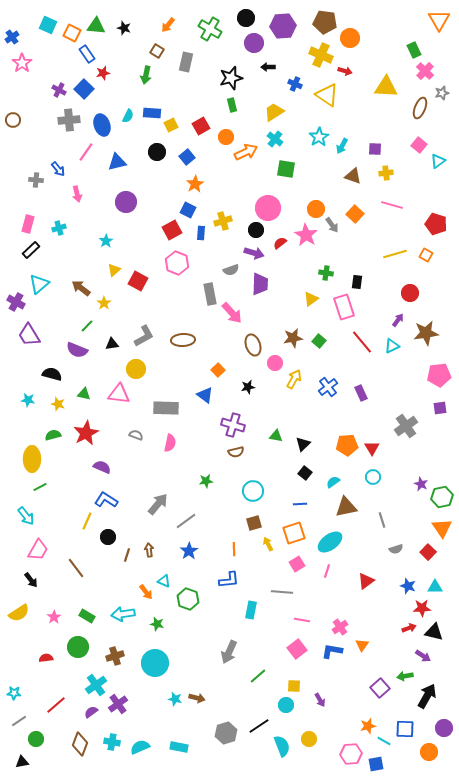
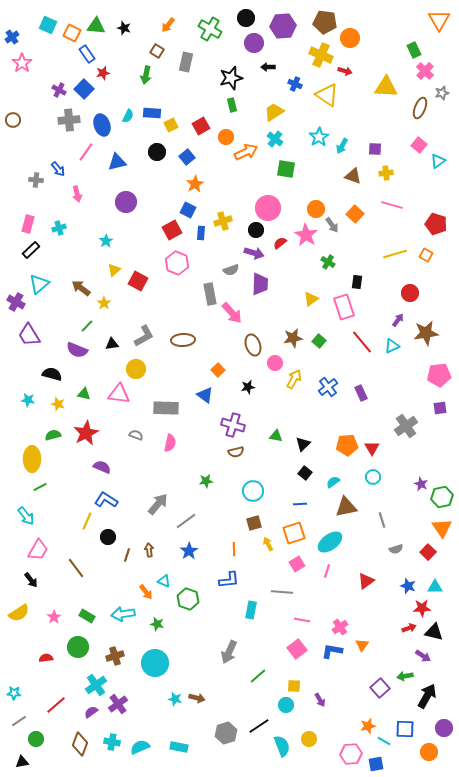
green cross at (326, 273): moved 2 px right, 11 px up; rotated 24 degrees clockwise
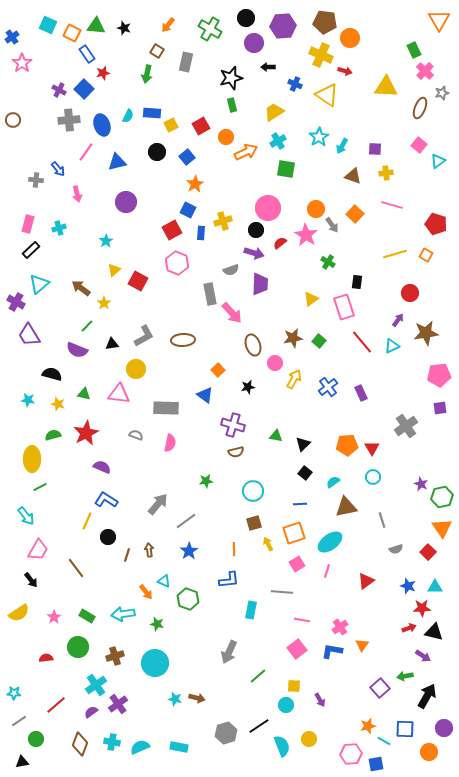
green arrow at (146, 75): moved 1 px right, 1 px up
cyan cross at (275, 139): moved 3 px right, 2 px down; rotated 21 degrees clockwise
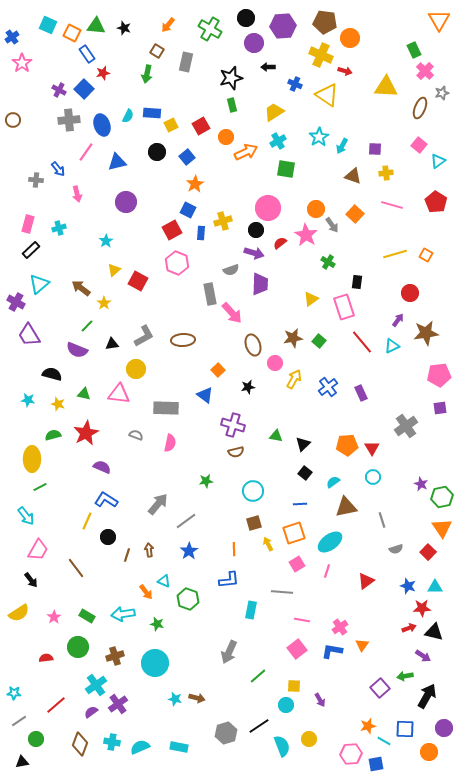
red pentagon at (436, 224): moved 22 px up; rotated 15 degrees clockwise
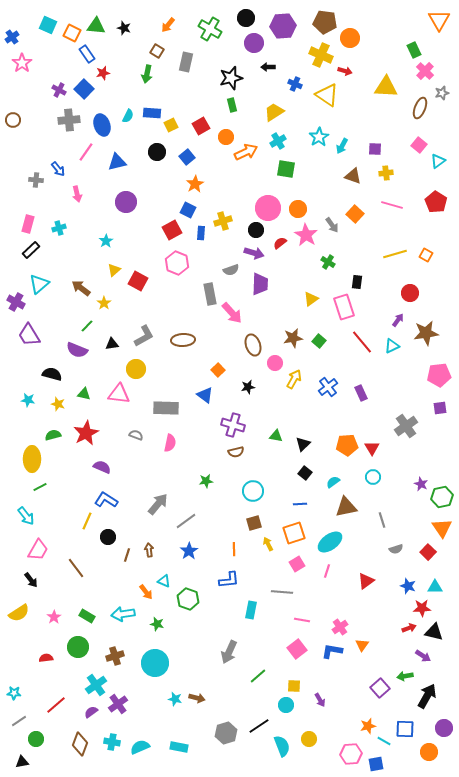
orange circle at (316, 209): moved 18 px left
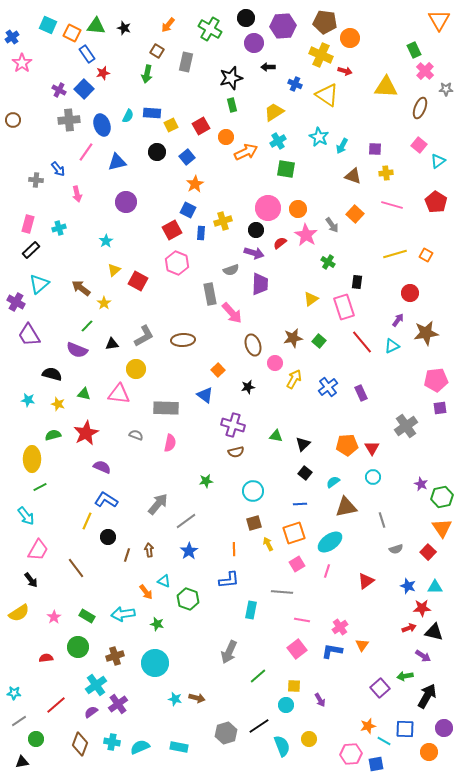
gray star at (442, 93): moved 4 px right, 4 px up; rotated 16 degrees clockwise
cyan star at (319, 137): rotated 12 degrees counterclockwise
pink pentagon at (439, 375): moved 3 px left, 5 px down
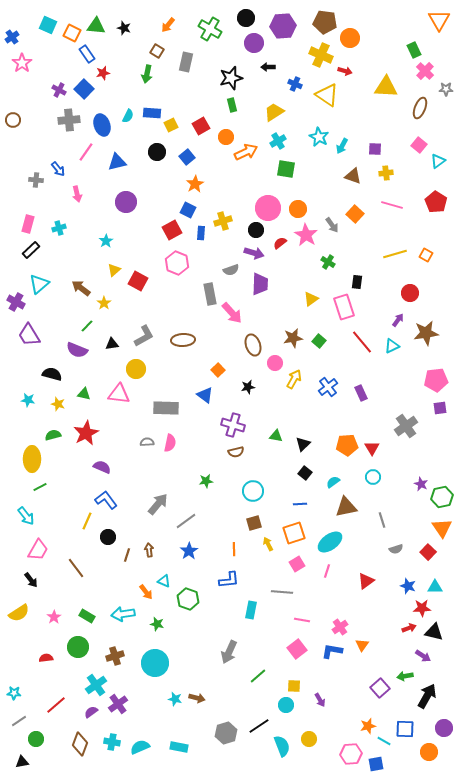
gray semicircle at (136, 435): moved 11 px right, 7 px down; rotated 24 degrees counterclockwise
blue L-shape at (106, 500): rotated 20 degrees clockwise
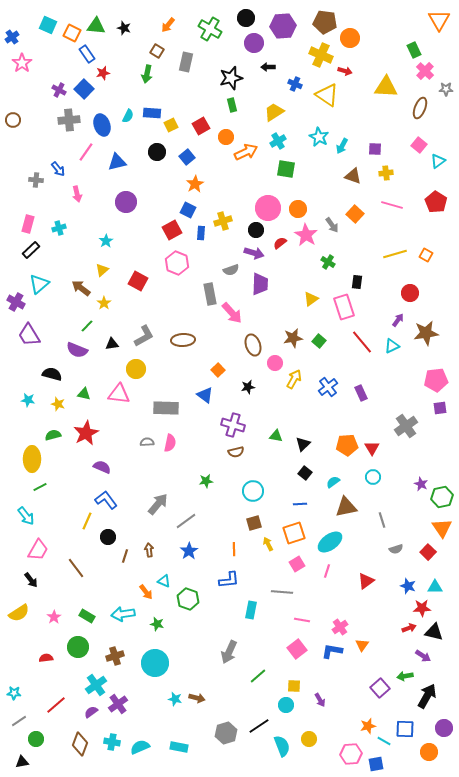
yellow triangle at (114, 270): moved 12 px left
brown line at (127, 555): moved 2 px left, 1 px down
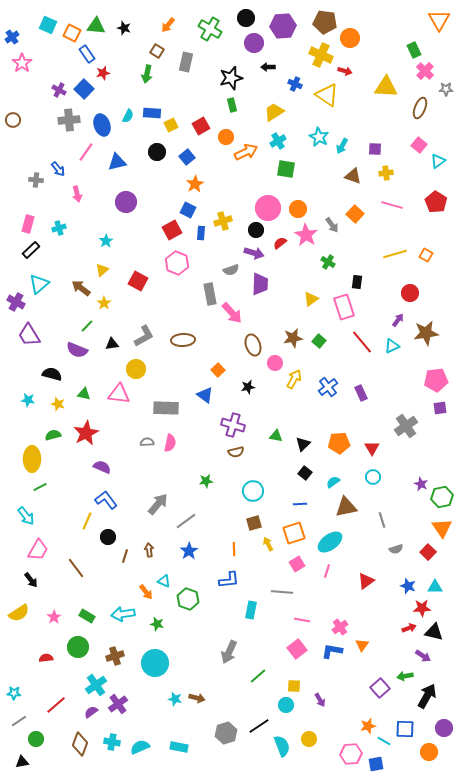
orange pentagon at (347, 445): moved 8 px left, 2 px up
